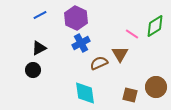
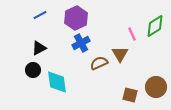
purple hexagon: rotated 10 degrees clockwise
pink line: rotated 32 degrees clockwise
cyan diamond: moved 28 px left, 11 px up
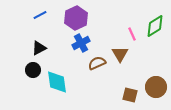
brown semicircle: moved 2 px left
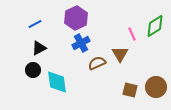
blue line: moved 5 px left, 9 px down
brown square: moved 5 px up
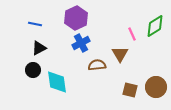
blue line: rotated 40 degrees clockwise
brown semicircle: moved 2 px down; rotated 18 degrees clockwise
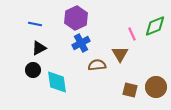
green diamond: rotated 10 degrees clockwise
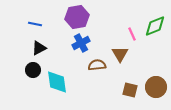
purple hexagon: moved 1 px right, 1 px up; rotated 15 degrees clockwise
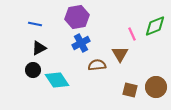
cyan diamond: moved 2 px up; rotated 25 degrees counterclockwise
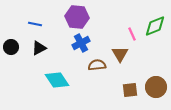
purple hexagon: rotated 15 degrees clockwise
black circle: moved 22 px left, 23 px up
brown square: rotated 21 degrees counterclockwise
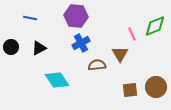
purple hexagon: moved 1 px left, 1 px up
blue line: moved 5 px left, 6 px up
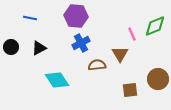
brown circle: moved 2 px right, 8 px up
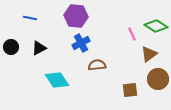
green diamond: moved 1 px right; rotated 55 degrees clockwise
brown triangle: moved 29 px right; rotated 24 degrees clockwise
